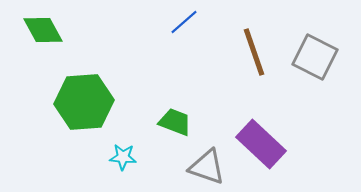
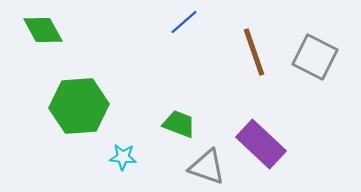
green hexagon: moved 5 px left, 4 px down
green trapezoid: moved 4 px right, 2 px down
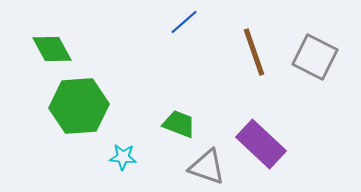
green diamond: moved 9 px right, 19 px down
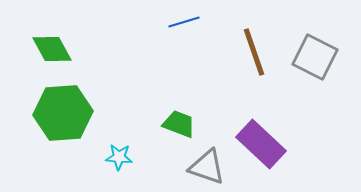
blue line: rotated 24 degrees clockwise
green hexagon: moved 16 px left, 7 px down
cyan star: moved 4 px left
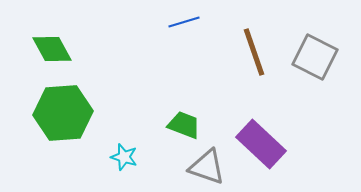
green trapezoid: moved 5 px right, 1 px down
cyan star: moved 5 px right; rotated 12 degrees clockwise
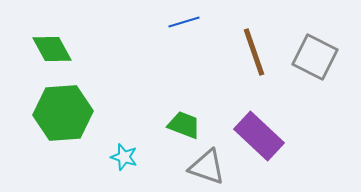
purple rectangle: moved 2 px left, 8 px up
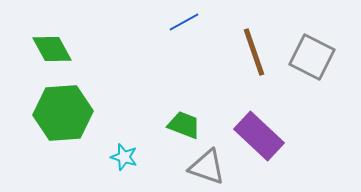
blue line: rotated 12 degrees counterclockwise
gray square: moved 3 px left
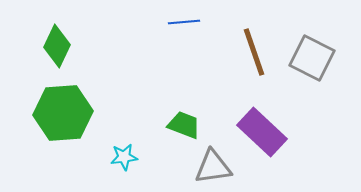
blue line: rotated 24 degrees clockwise
green diamond: moved 5 px right, 3 px up; rotated 54 degrees clockwise
gray square: moved 1 px down
purple rectangle: moved 3 px right, 4 px up
cyan star: rotated 24 degrees counterclockwise
gray triangle: moved 6 px right; rotated 27 degrees counterclockwise
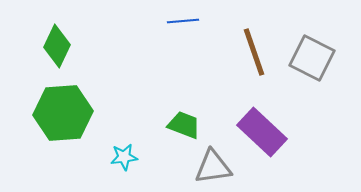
blue line: moved 1 px left, 1 px up
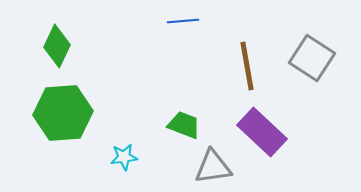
brown line: moved 7 px left, 14 px down; rotated 9 degrees clockwise
gray square: rotated 6 degrees clockwise
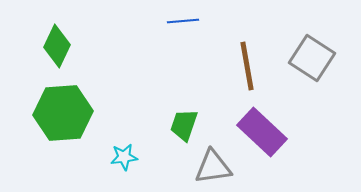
green trapezoid: rotated 92 degrees counterclockwise
